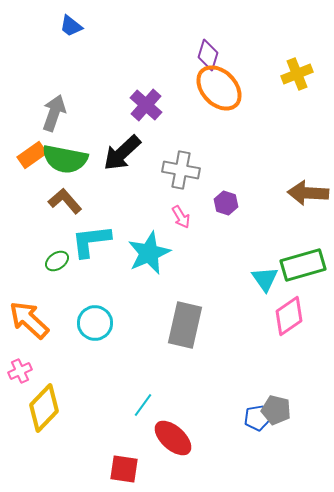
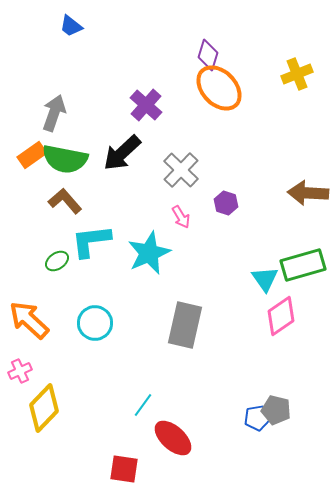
gray cross: rotated 33 degrees clockwise
pink diamond: moved 8 px left
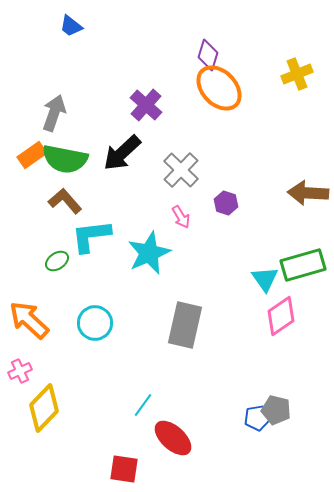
cyan L-shape: moved 5 px up
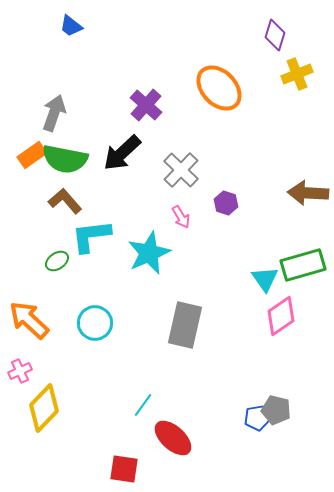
purple diamond: moved 67 px right, 20 px up
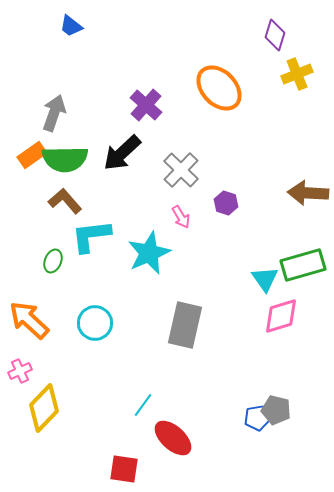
green semicircle: rotated 12 degrees counterclockwise
green ellipse: moved 4 px left; rotated 35 degrees counterclockwise
pink diamond: rotated 18 degrees clockwise
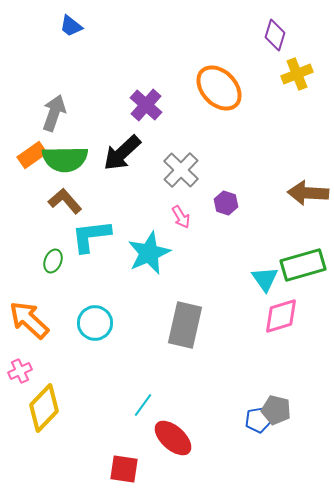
blue pentagon: moved 1 px right, 2 px down
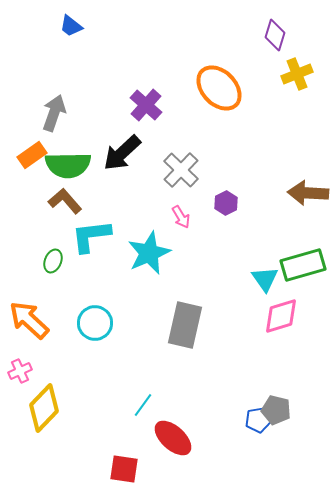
green semicircle: moved 3 px right, 6 px down
purple hexagon: rotated 15 degrees clockwise
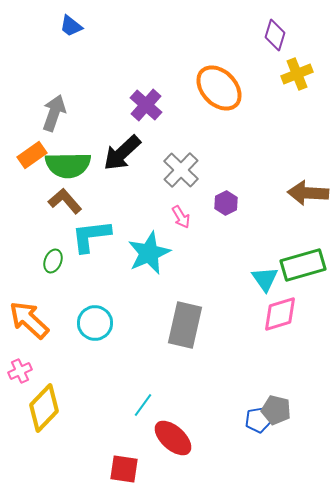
pink diamond: moved 1 px left, 2 px up
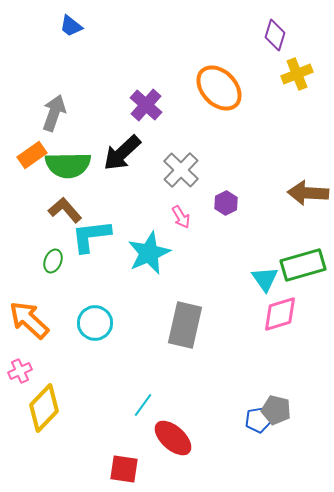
brown L-shape: moved 9 px down
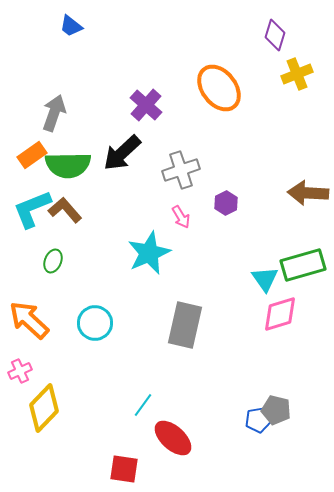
orange ellipse: rotated 6 degrees clockwise
gray cross: rotated 27 degrees clockwise
cyan L-shape: moved 59 px left, 27 px up; rotated 15 degrees counterclockwise
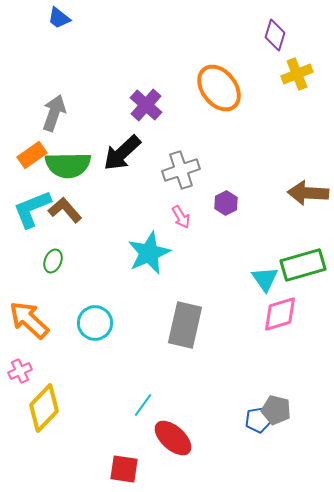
blue trapezoid: moved 12 px left, 8 px up
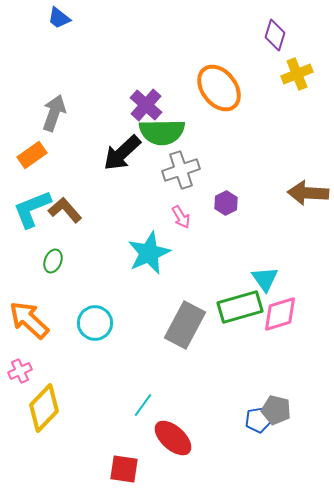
green semicircle: moved 94 px right, 33 px up
green rectangle: moved 63 px left, 42 px down
gray rectangle: rotated 15 degrees clockwise
